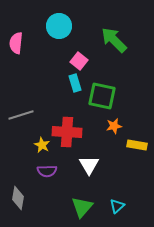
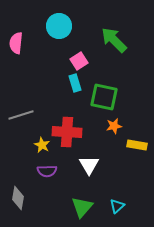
pink square: rotated 18 degrees clockwise
green square: moved 2 px right, 1 px down
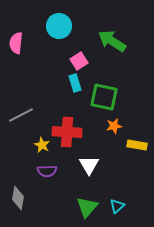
green arrow: moved 2 px left, 1 px down; rotated 12 degrees counterclockwise
gray line: rotated 10 degrees counterclockwise
green triangle: moved 5 px right
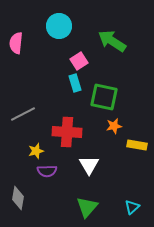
gray line: moved 2 px right, 1 px up
yellow star: moved 6 px left, 6 px down; rotated 28 degrees clockwise
cyan triangle: moved 15 px right, 1 px down
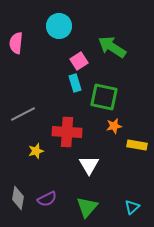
green arrow: moved 6 px down
purple semicircle: moved 28 px down; rotated 24 degrees counterclockwise
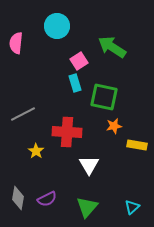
cyan circle: moved 2 px left
yellow star: rotated 21 degrees counterclockwise
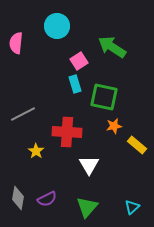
cyan rectangle: moved 1 px down
yellow rectangle: rotated 30 degrees clockwise
